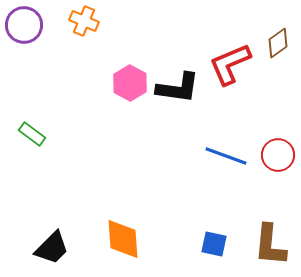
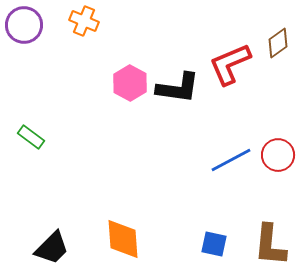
green rectangle: moved 1 px left, 3 px down
blue line: moved 5 px right, 4 px down; rotated 48 degrees counterclockwise
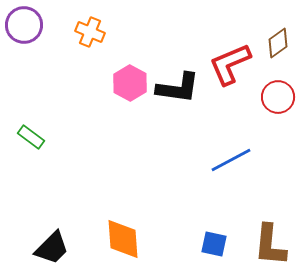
orange cross: moved 6 px right, 11 px down
red circle: moved 58 px up
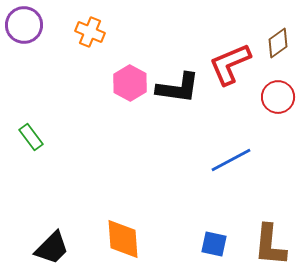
green rectangle: rotated 16 degrees clockwise
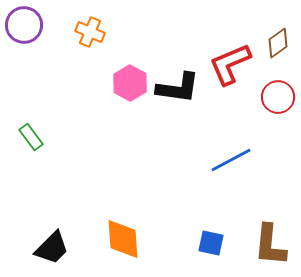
blue square: moved 3 px left, 1 px up
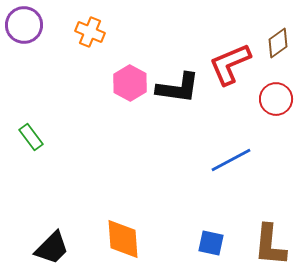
red circle: moved 2 px left, 2 px down
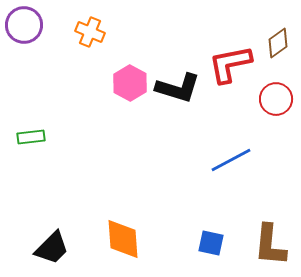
red L-shape: rotated 12 degrees clockwise
black L-shape: rotated 9 degrees clockwise
green rectangle: rotated 60 degrees counterclockwise
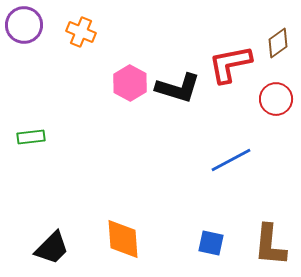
orange cross: moved 9 px left
